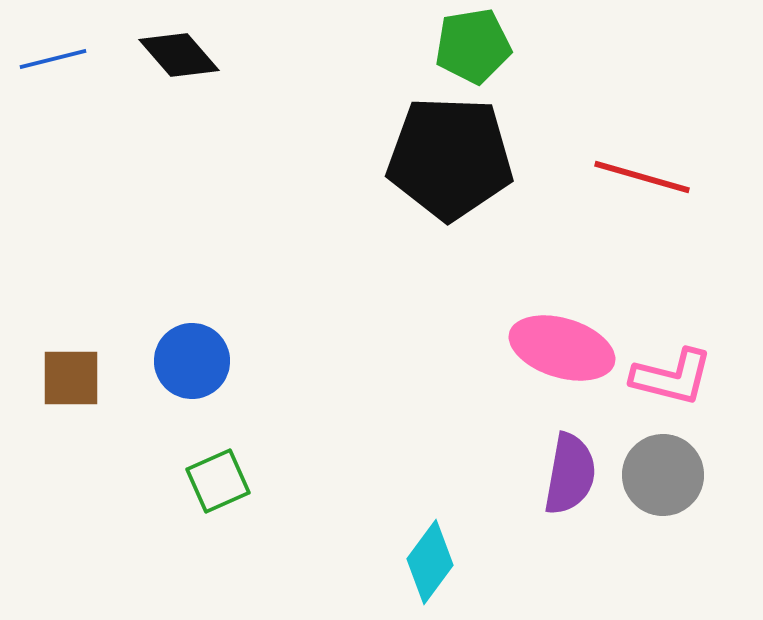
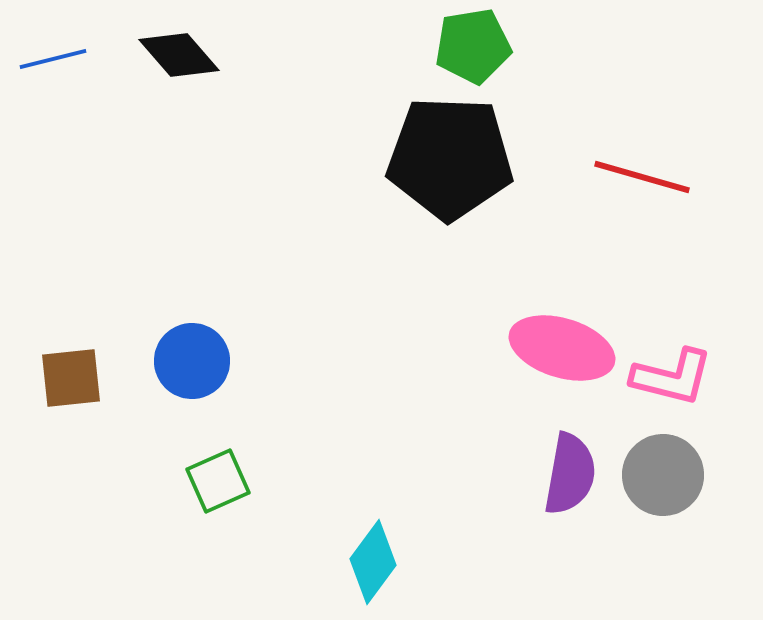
brown square: rotated 6 degrees counterclockwise
cyan diamond: moved 57 px left
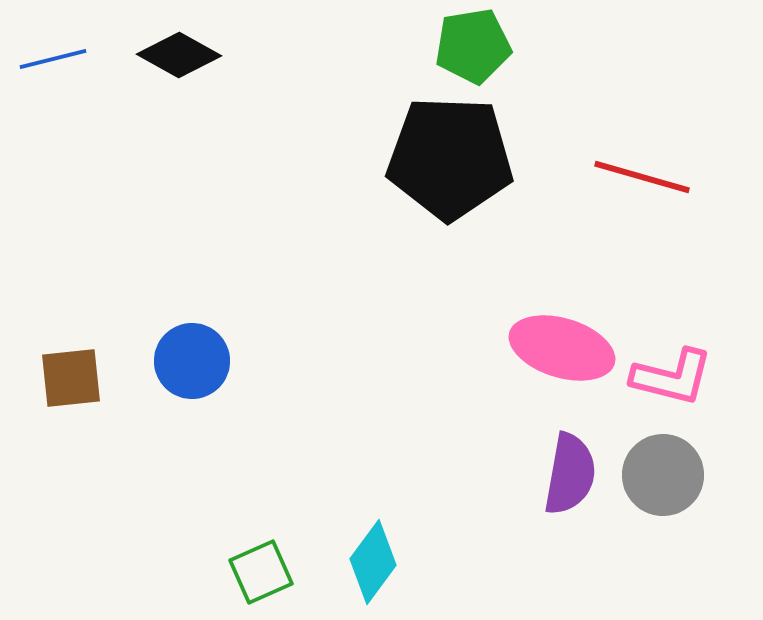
black diamond: rotated 20 degrees counterclockwise
green square: moved 43 px right, 91 px down
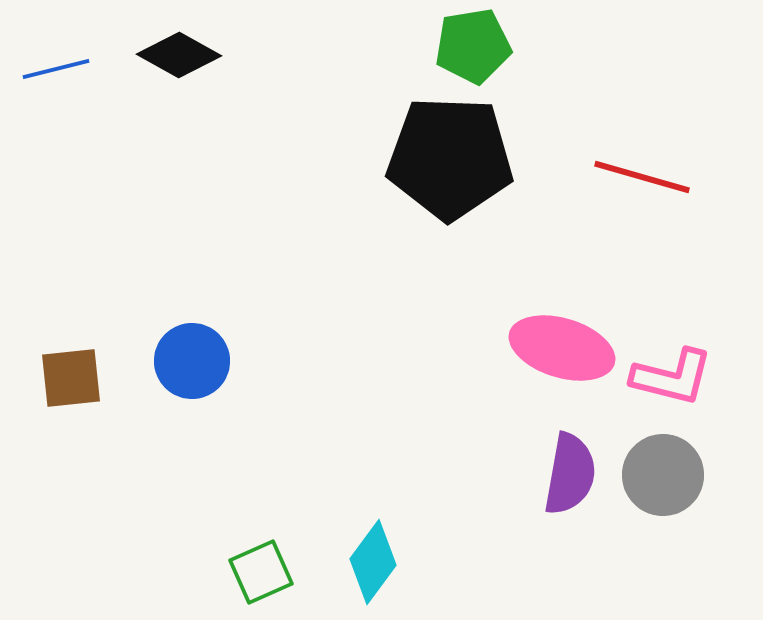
blue line: moved 3 px right, 10 px down
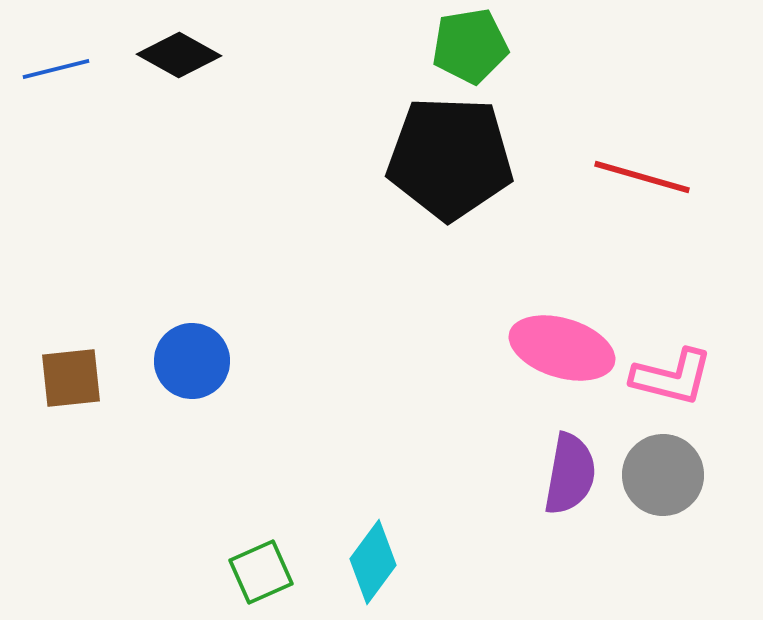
green pentagon: moved 3 px left
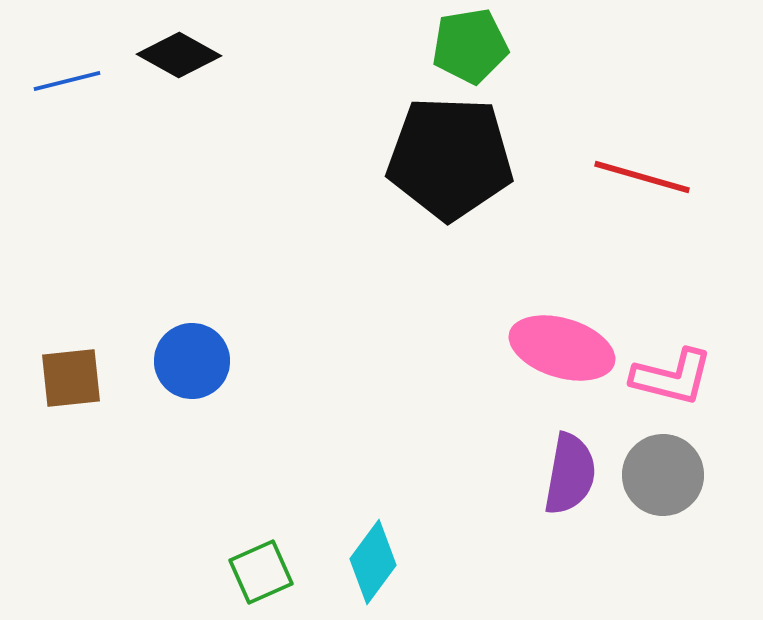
blue line: moved 11 px right, 12 px down
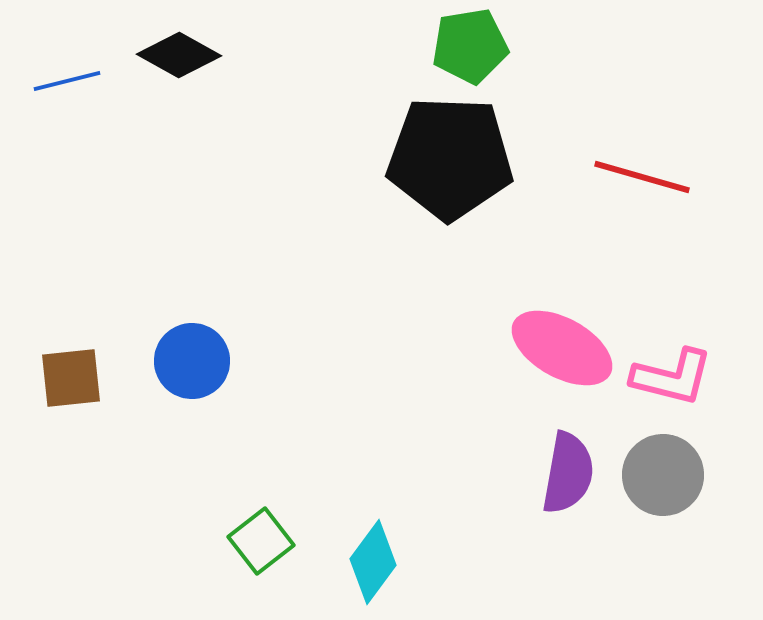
pink ellipse: rotated 12 degrees clockwise
purple semicircle: moved 2 px left, 1 px up
green square: moved 31 px up; rotated 14 degrees counterclockwise
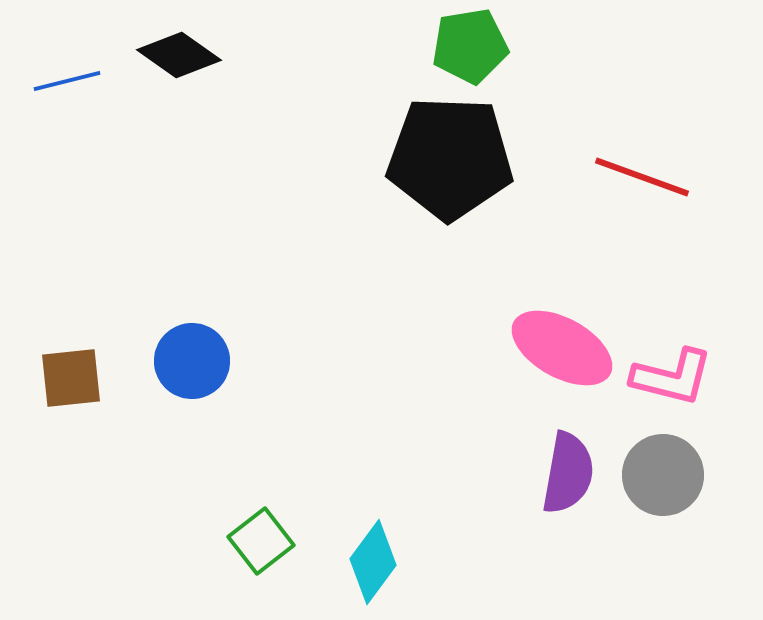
black diamond: rotated 6 degrees clockwise
red line: rotated 4 degrees clockwise
